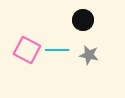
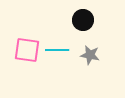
pink square: rotated 20 degrees counterclockwise
gray star: moved 1 px right
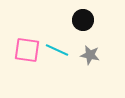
cyan line: rotated 25 degrees clockwise
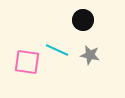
pink square: moved 12 px down
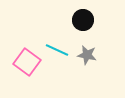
gray star: moved 3 px left
pink square: rotated 28 degrees clockwise
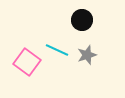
black circle: moved 1 px left
gray star: rotated 30 degrees counterclockwise
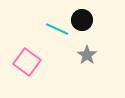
cyan line: moved 21 px up
gray star: rotated 18 degrees counterclockwise
